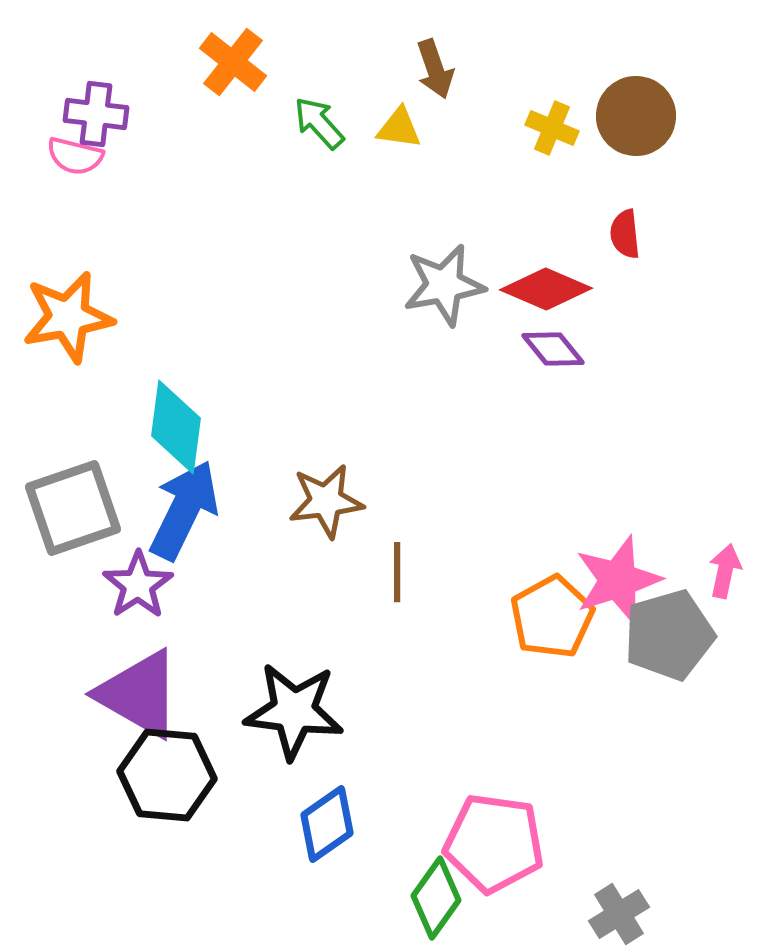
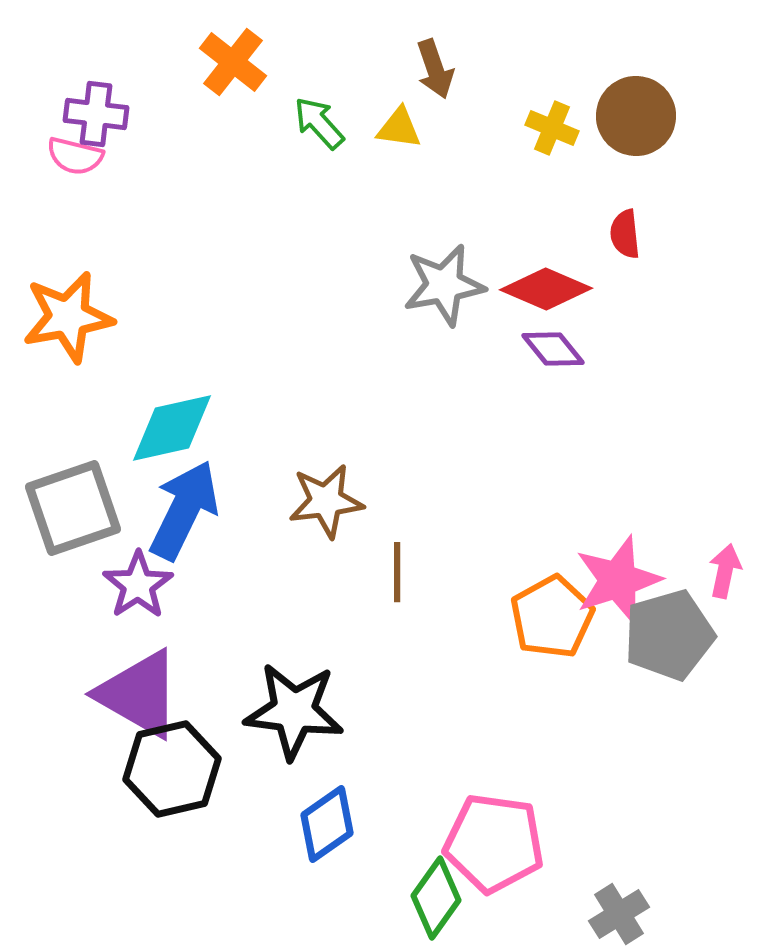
cyan diamond: moved 4 px left, 1 px down; rotated 70 degrees clockwise
black hexagon: moved 5 px right, 6 px up; rotated 18 degrees counterclockwise
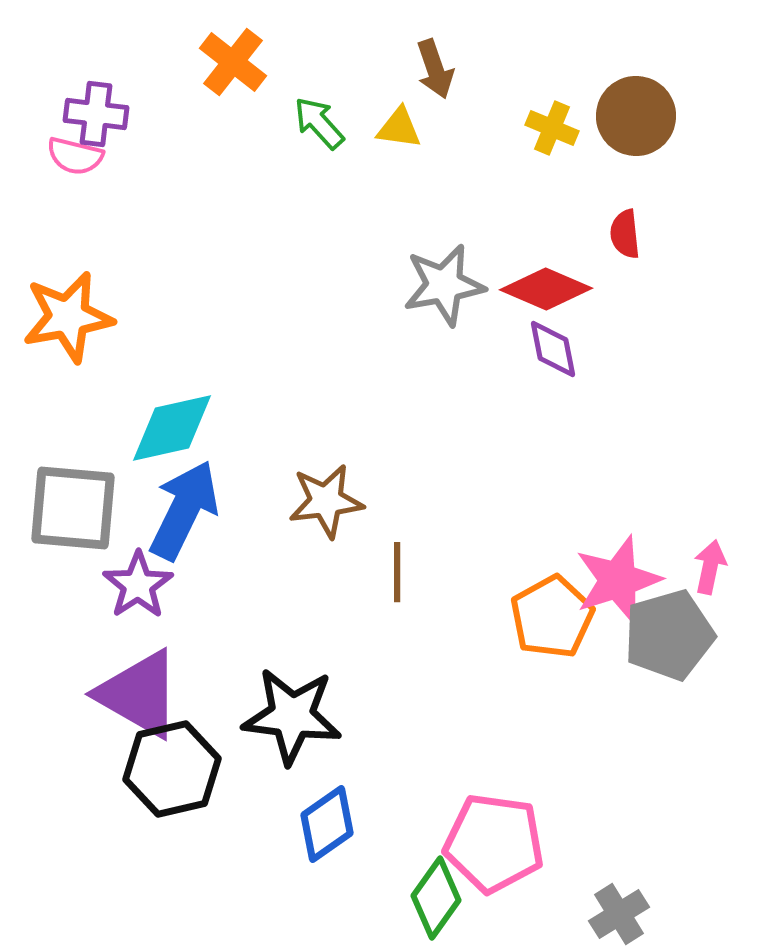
purple diamond: rotated 28 degrees clockwise
gray square: rotated 24 degrees clockwise
pink arrow: moved 15 px left, 4 px up
black star: moved 2 px left, 5 px down
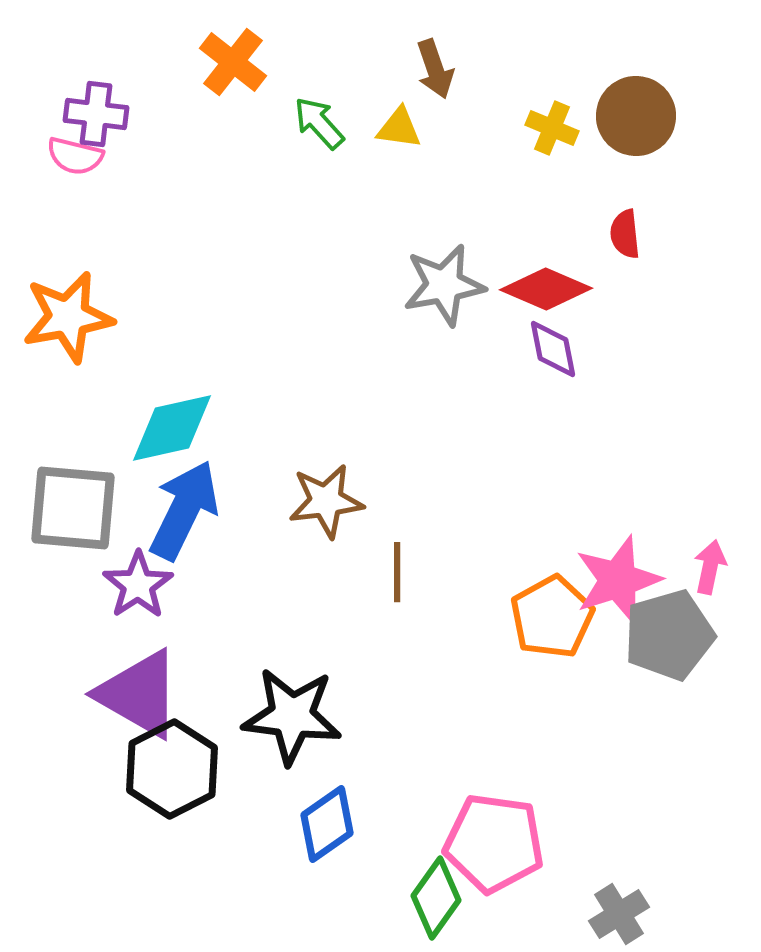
black hexagon: rotated 14 degrees counterclockwise
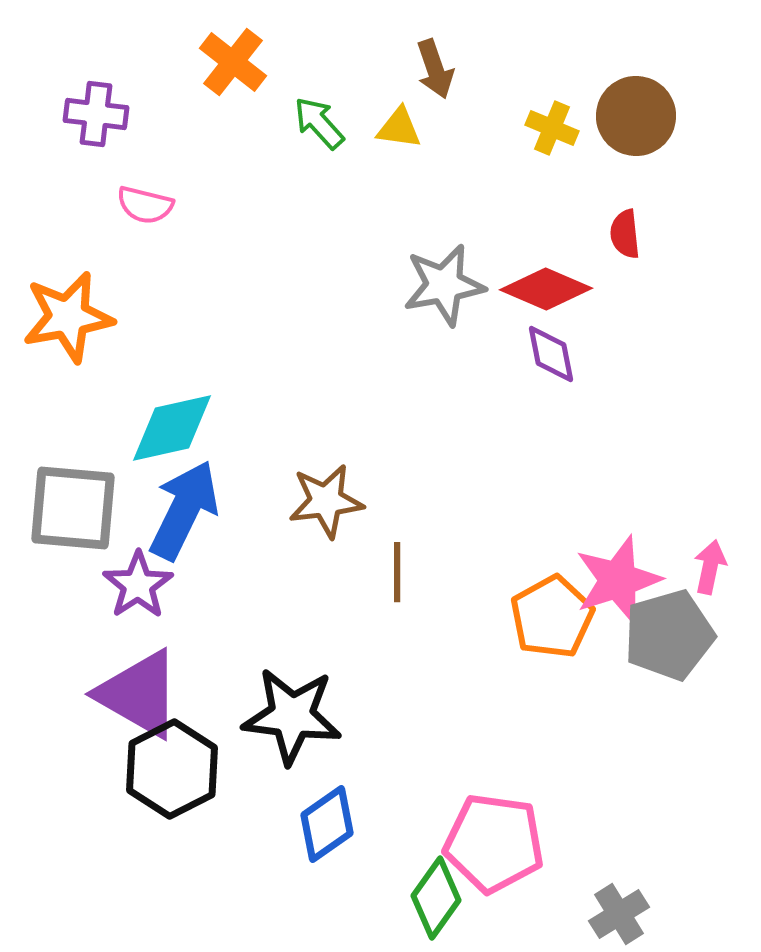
pink semicircle: moved 70 px right, 49 px down
purple diamond: moved 2 px left, 5 px down
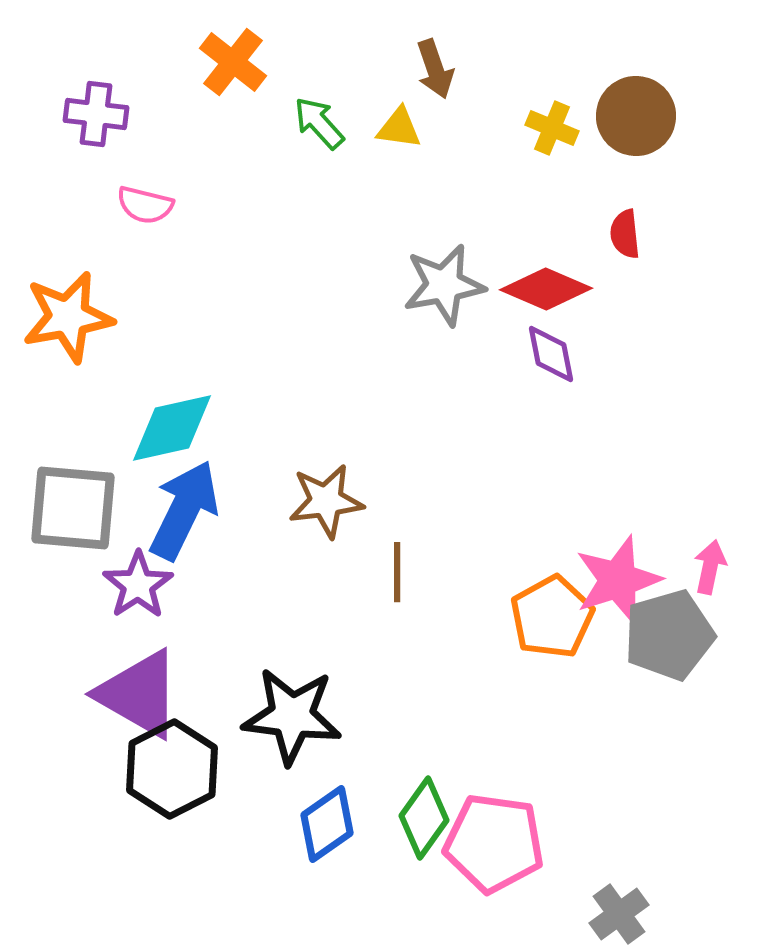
green diamond: moved 12 px left, 80 px up
gray cross: rotated 4 degrees counterclockwise
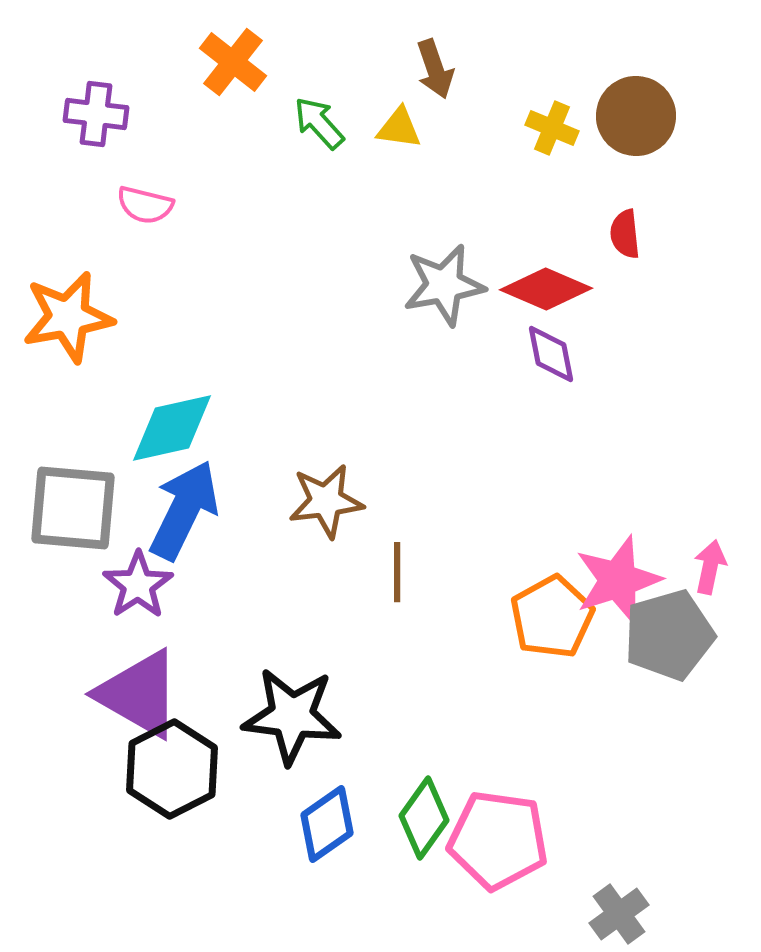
pink pentagon: moved 4 px right, 3 px up
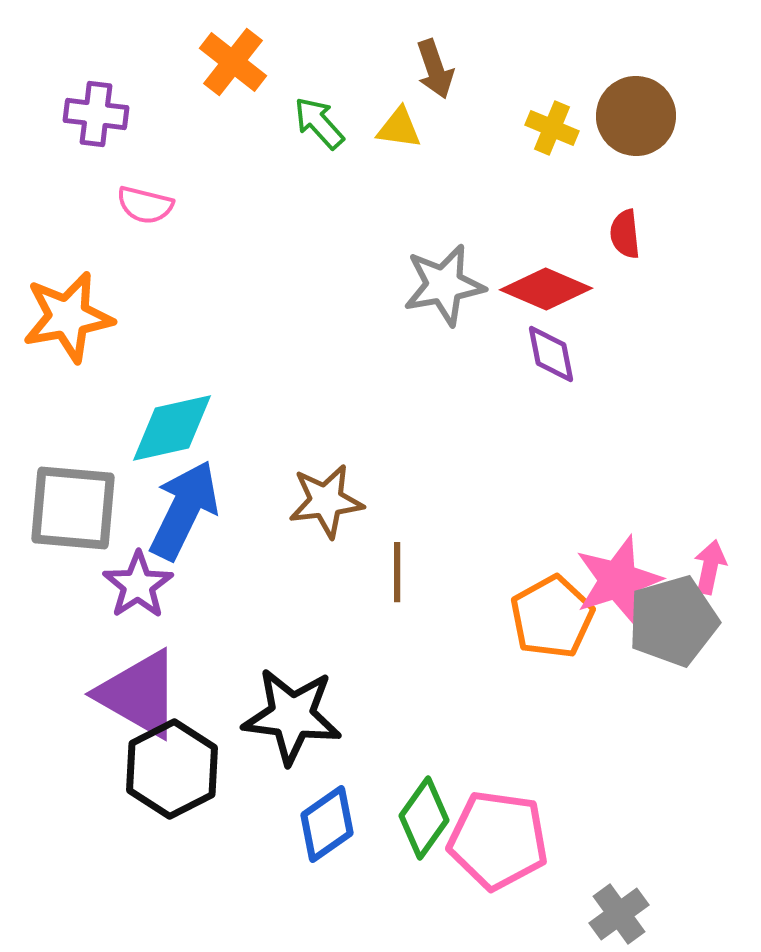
gray pentagon: moved 4 px right, 14 px up
